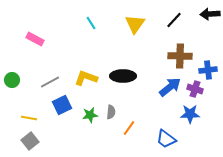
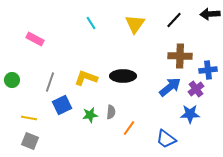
gray line: rotated 42 degrees counterclockwise
purple cross: moved 1 px right; rotated 35 degrees clockwise
gray square: rotated 30 degrees counterclockwise
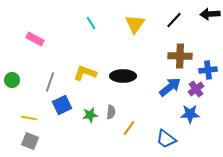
yellow L-shape: moved 1 px left, 5 px up
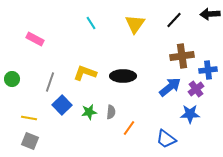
brown cross: moved 2 px right; rotated 10 degrees counterclockwise
green circle: moved 1 px up
blue square: rotated 18 degrees counterclockwise
green star: moved 1 px left, 3 px up
